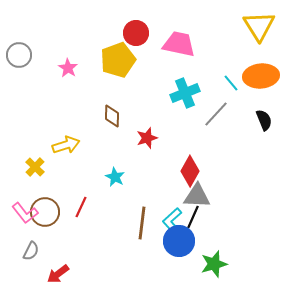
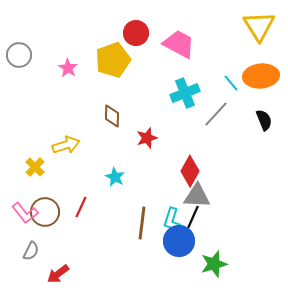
pink trapezoid: rotated 16 degrees clockwise
yellow pentagon: moved 5 px left
cyan L-shape: rotated 30 degrees counterclockwise
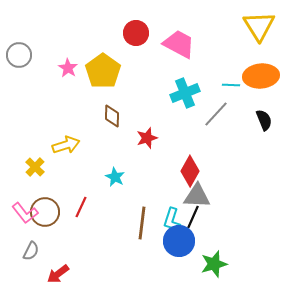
yellow pentagon: moved 10 px left, 11 px down; rotated 16 degrees counterclockwise
cyan line: moved 2 px down; rotated 48 degrees counterclockwise
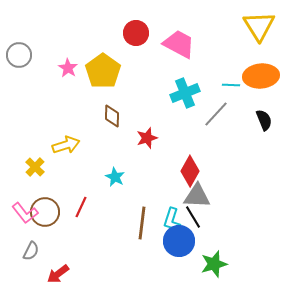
black line: rotated 55 degrees counterclockwise
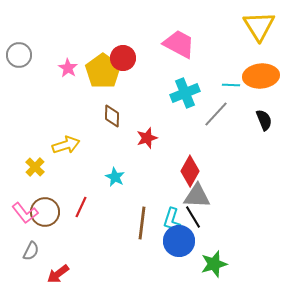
red circle: moved 13 px left, 25 px down
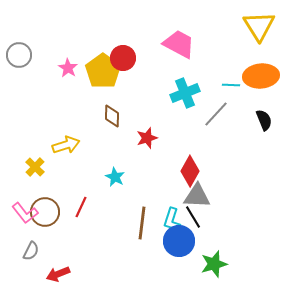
red arrow: rotated 15 degrees clockwise
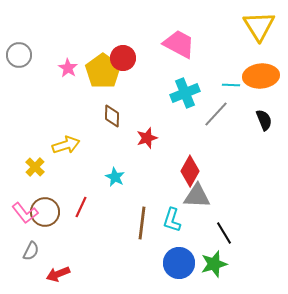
black line: moved 31 px right, 16 px down
blue circle: moved 22 px down
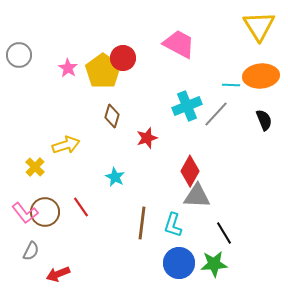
cyan cross: moved 2 px right, 13 px down
brown diamond: rotated 15 degrees clockwise
red line: rotated 60 degrees counterclockwise
cyan L-shape: moved 1 px right, 5 px down
green star: rotated 12 degrees clockwise
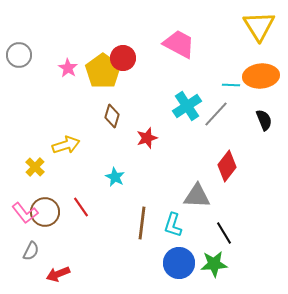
cyan cross: rotated 12 degrees counterclockwise
red diamond: moved 37 px right, 5 px up; rotated 8 degrees clockwise
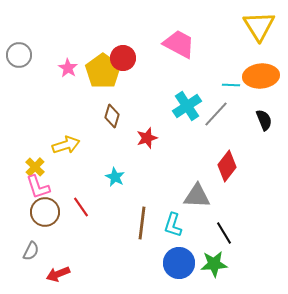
pink L-shape: moved 13 px right, 26 px up; rotated 20 degrees clockwise
